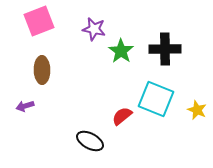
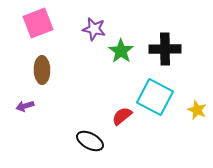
pink square: moved 1 px left, 2 px down
cyan square: moved 1 px left, 2 px up; rotated 6 degrees clockwise
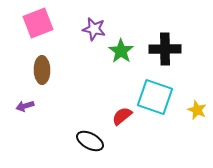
cyan square: rotated 9 degrees counterclockwise
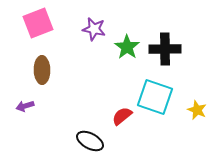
green star: moved 6 px right, 4 px up
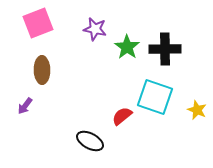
purple star: moved 1 px right
purple arrow: rotated 36 degrees counterclockwise
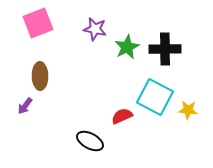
green star: rotated 10 degrees clockwise
brown ellipse: moved 2 px left, 6 px down
cyan square: rotated 9 degrees clockwise
yellow star: moved 9 px left; rotated 18 degrees counterclockwise
red semicircle: rotated 15 degrees clockwise
